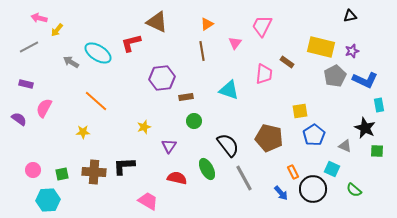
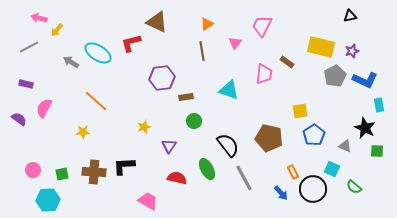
green semicircle at (354, 190): moved 3 px up
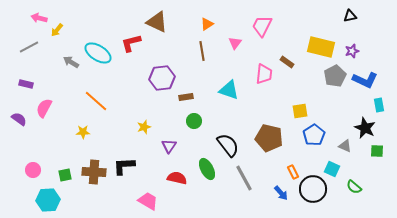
green square at (62, 174): moved 3 px right, 1 px down
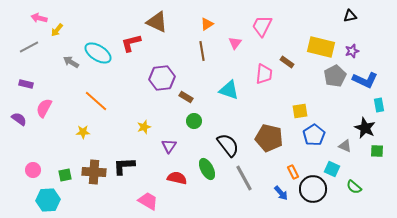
brown rectangle at (186, 97): rotated 40 degrees clockwise
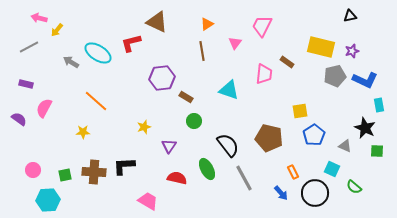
gray pentagon at (335, 76): rotated 15 degrees clockwise
black circle at (313, 189): moved 2 px right, 4 px down
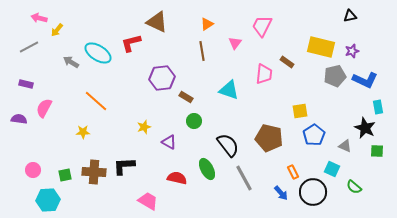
cyan rectangle at (379, 105): moved 1 px left, 2 px down
purple semicircle at (19, 119): rotated 28 degrees counterclockwise
purple triangle at (169, 146): moved 4 px up; rotated 35 degrees counterclockwise
black circle at (315, 193): moved 2 px left, 1 px up
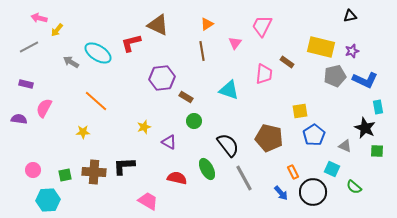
brown triangle at (157, 22): moved 1 px right, 3 px down
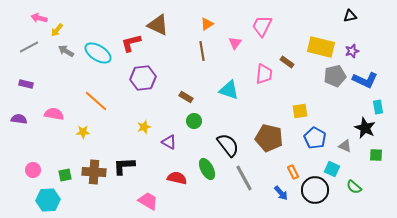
gray arrow at (71, 62): moved 5 px left, 11 px up
purple hexagon at (162, 78): moved 19 px left
pink semicircle at (44, 108): moved 10 px right, 6 px down; rotated 72 degrees clockwise
blue pentagon at (314, 135): moved 1 px right, 3 px down; rotated 10 degrees counterclockwise
green square at (377, 151): moved 1 px left, 4 px down
black circle at (313, 192): moved 2 px right, 2 px up
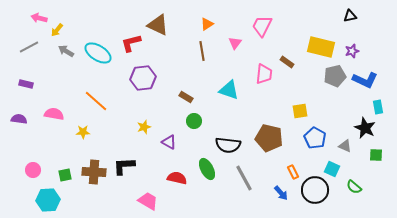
black semicircle at (228, 145): rotated 135 degrees clockwise
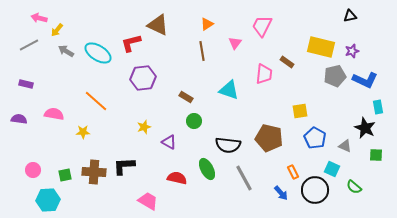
gray line at (29, 47): moved 2 px up
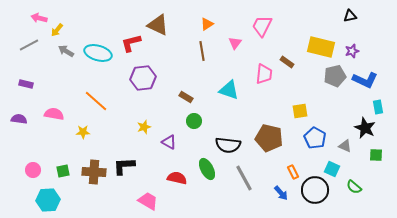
cyan ellipse at (98, 53): rotated 16 degrees counterclockwise
green square at (65, 175): moved 2 px left, 4 px up
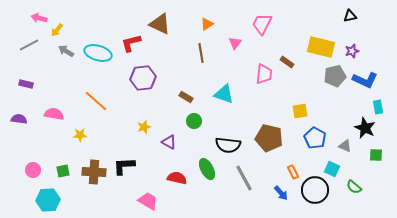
brown triangle at (158, 25): moved 2 px right, 1 px up
pink trapezoid at (262, 26): moved 2 px up
brown line at (202, 51): moved 1 px left, 2 px down
cyan triangle at (229, 90): moved 5 px left, 4 px down
yellow star at (83, 132): moved 3 px left, 3 px down
